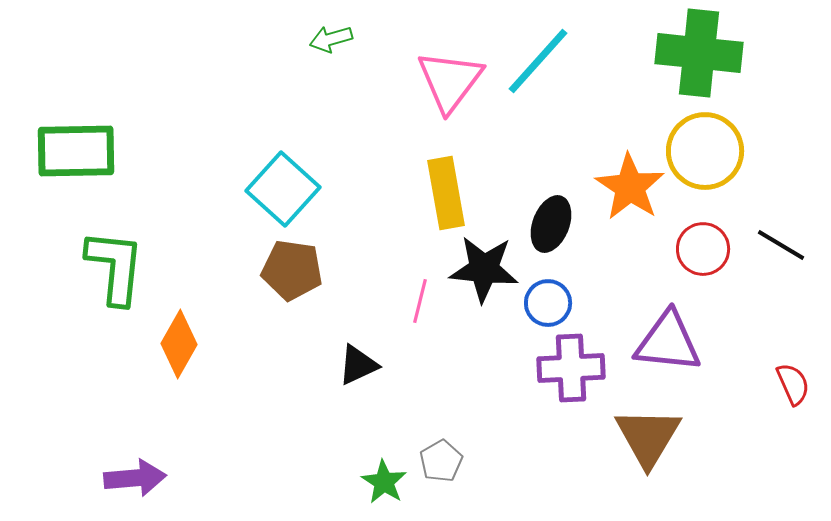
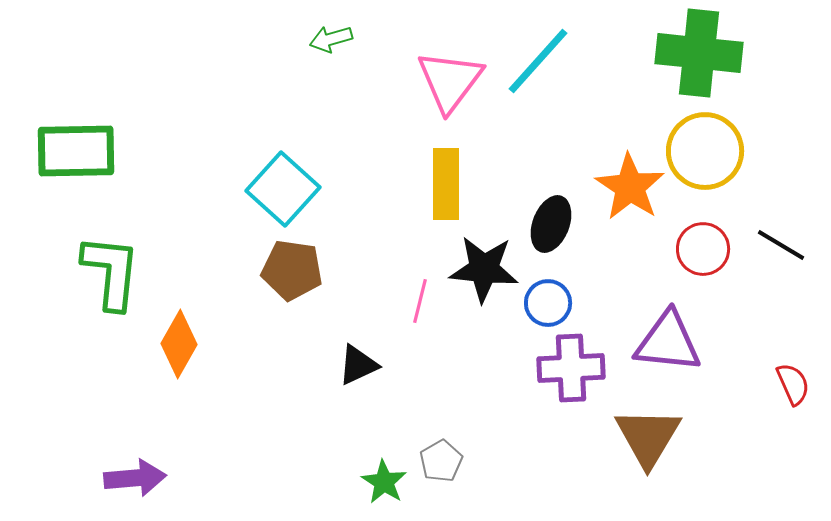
yellow rectangle: moved 9 px up; rotated 10 degrees clockwise
green L-shape: moved 4 px left, 5 px down
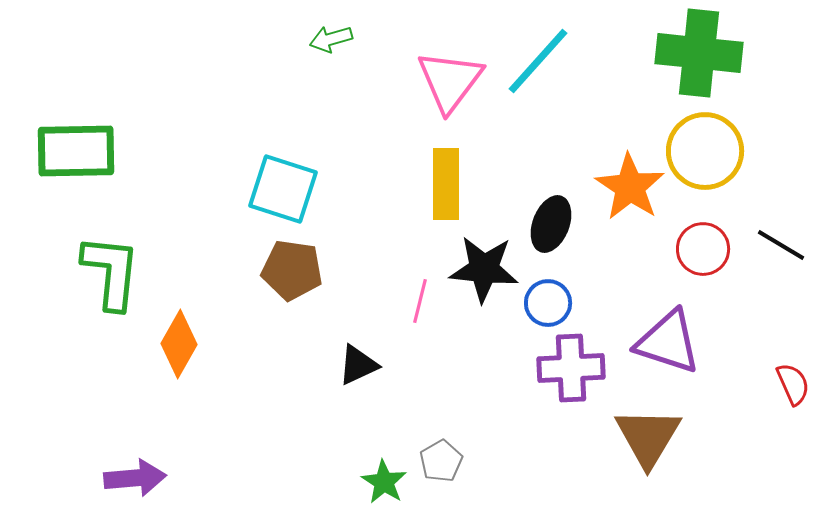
cyan square: rotated 24 degrees counterclockwise
purple triangle: rotated 12 degrees clockwise
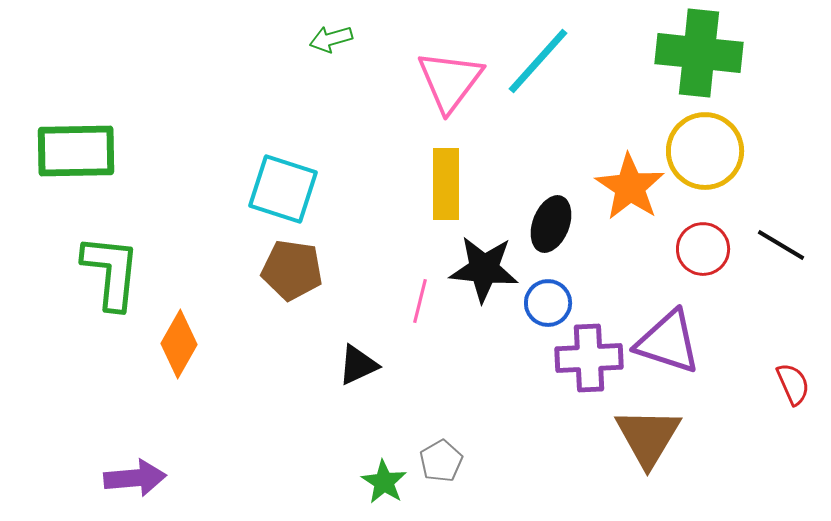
purple cross: moved 18 px right, 10 px up
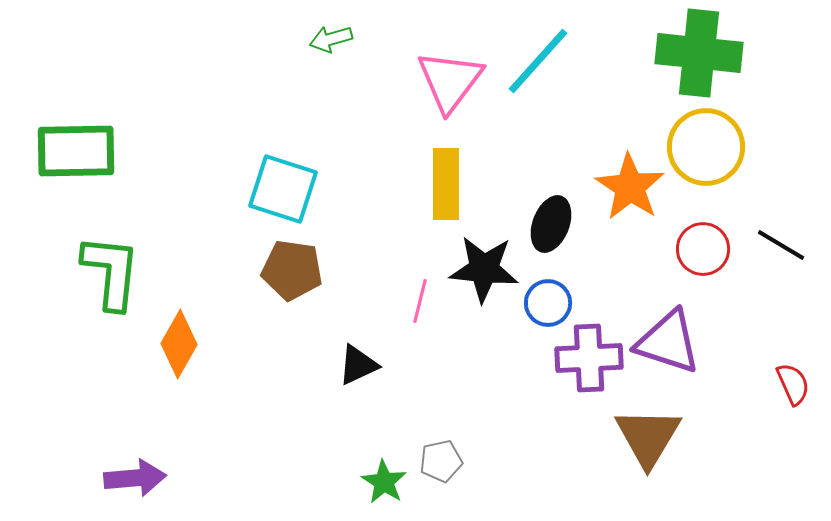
yellow circle: moved 1 px right, 4 px up
gray pentagon: rotated 18 degrees clockwise
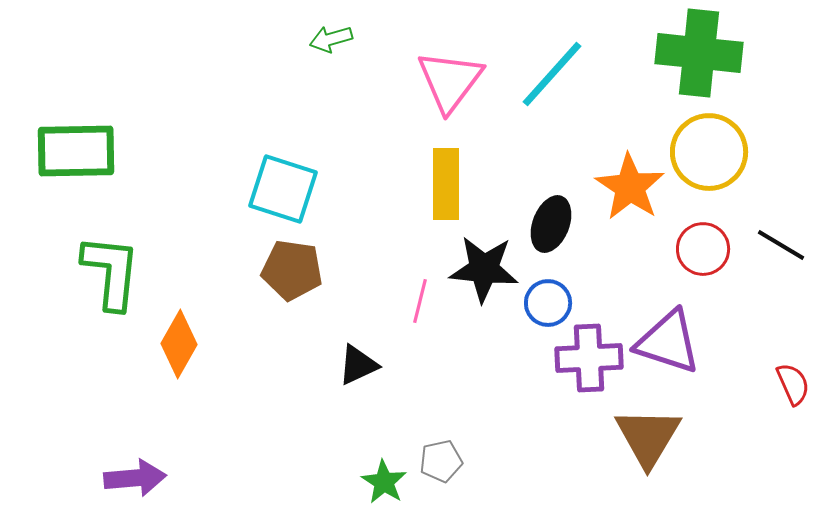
cyan line: moved 14 px right, 13 px down
yellow circle: moved 3 px right, 5 px down
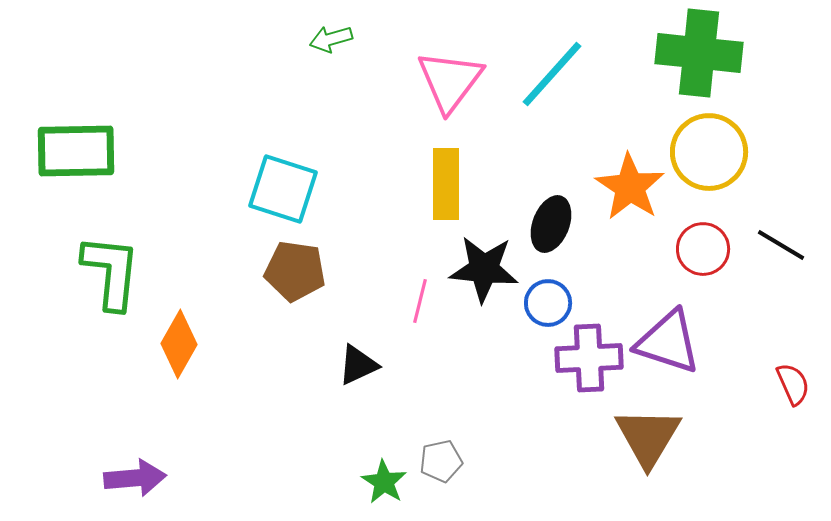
brown pentagon: moved 3 px right, 1 px down
